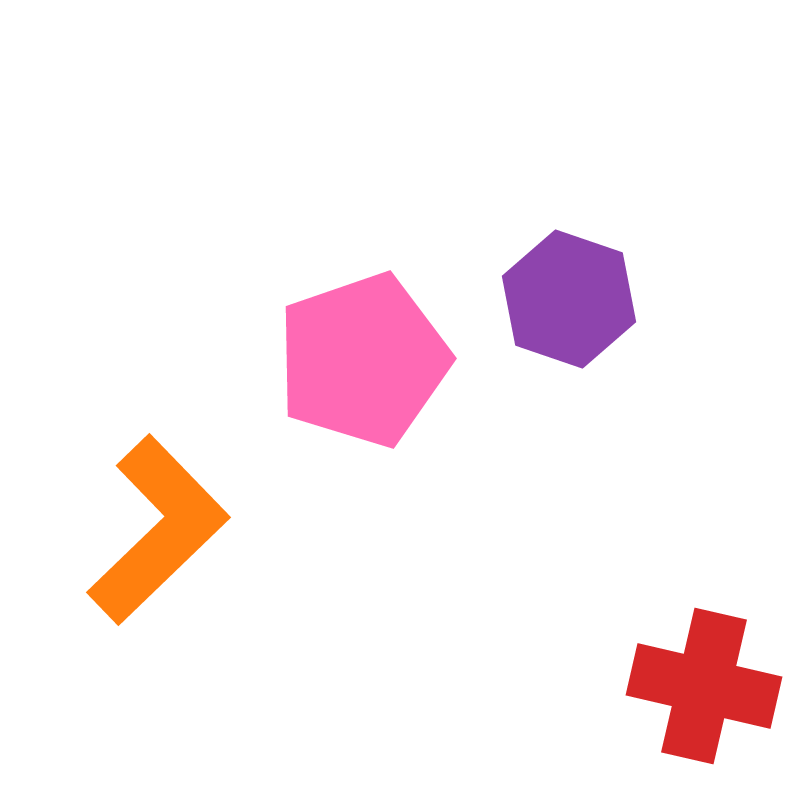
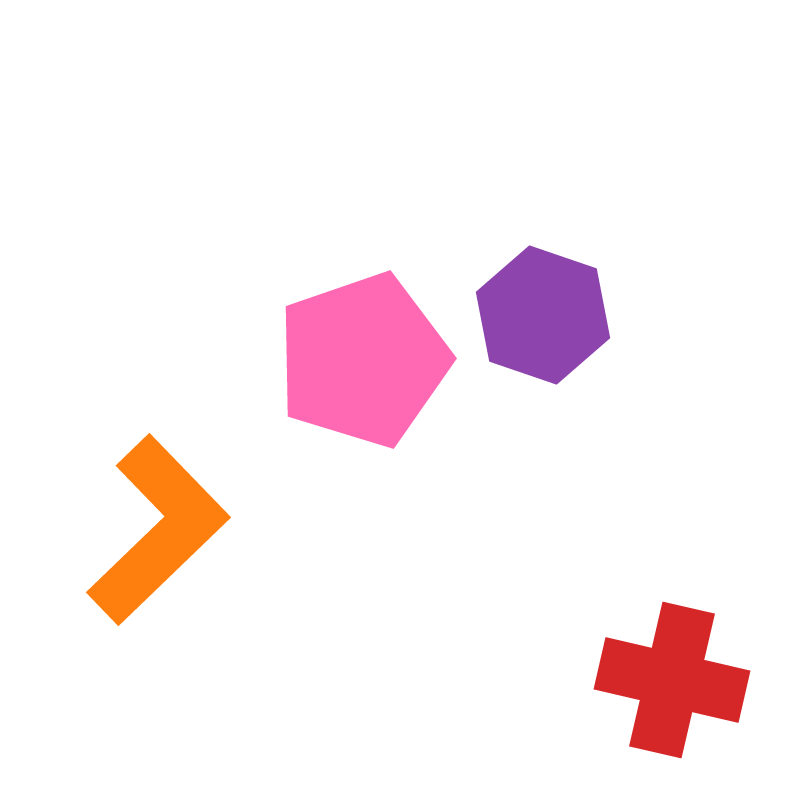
purple hexagon: moved 26 px left, 16 px down
red cross: moved 32 px left, 6 px up
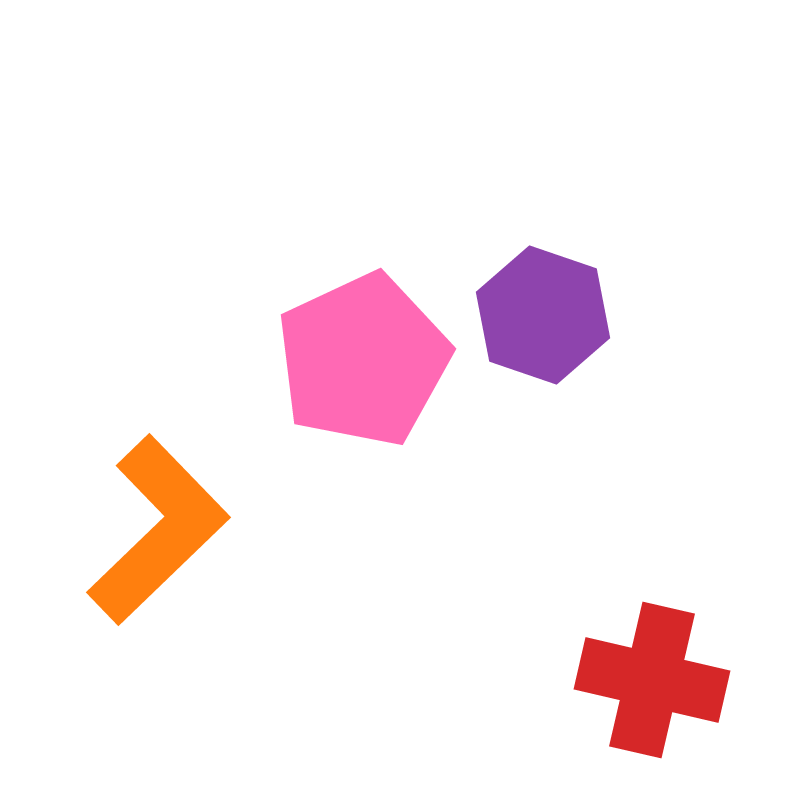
pink pentagon: rotated 6 degrees counterclockwise
red cross: moved 20 px left
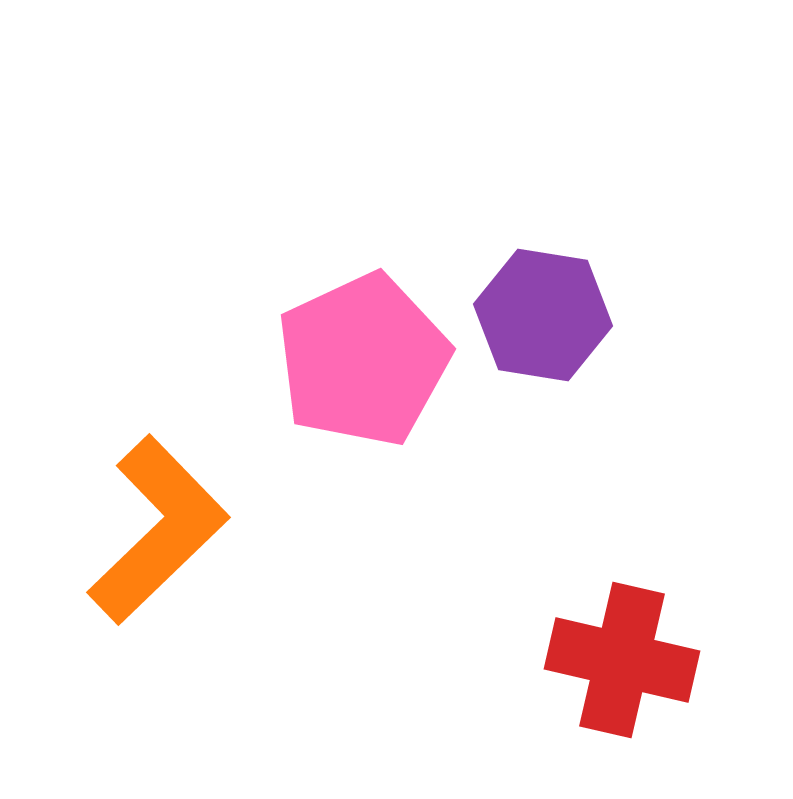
purple hexagon: rotated 10 degrees counterclockwise
red cross: moved 30 px left, 20 px up
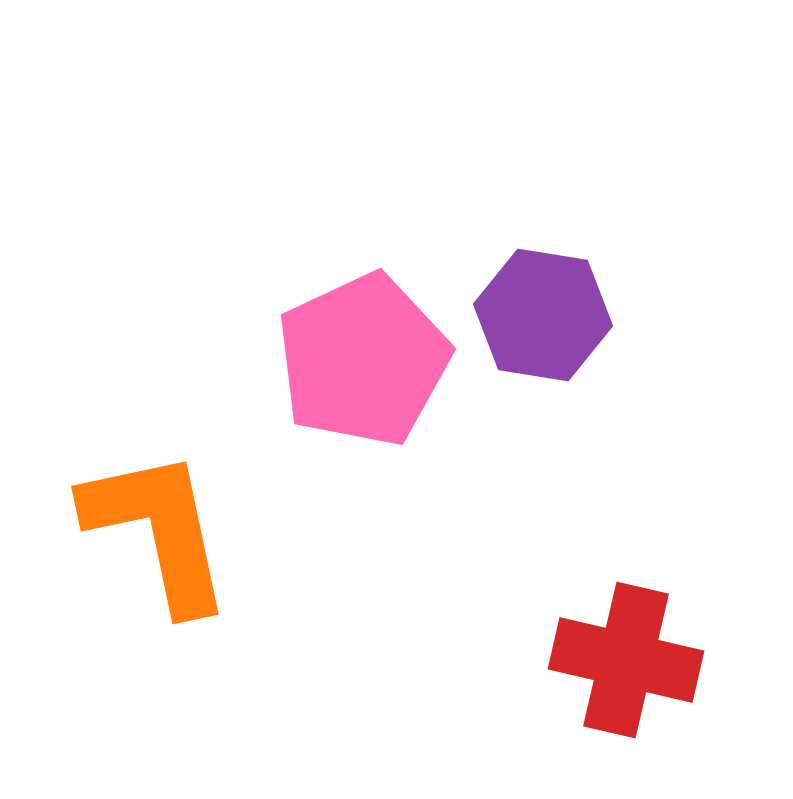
orange L-shape: rotated 58 degrees counterclockwise
red cross: moved 4 px right
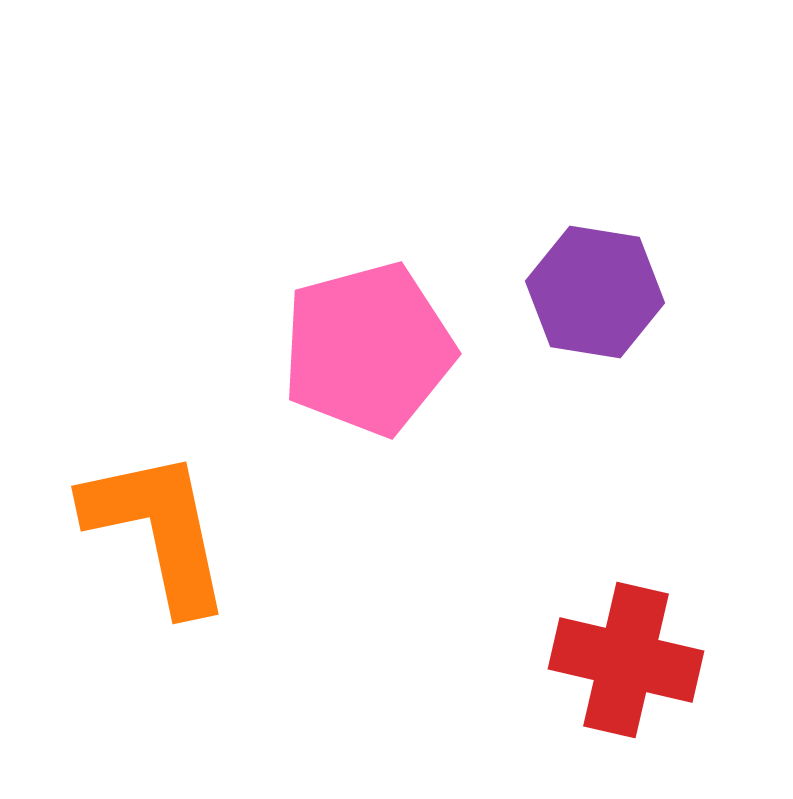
purple hexagon: moved 52 px right, 23 px up
pink pentagon: moved 5 px right, 11 px up; rotated 10 degrees clockwise
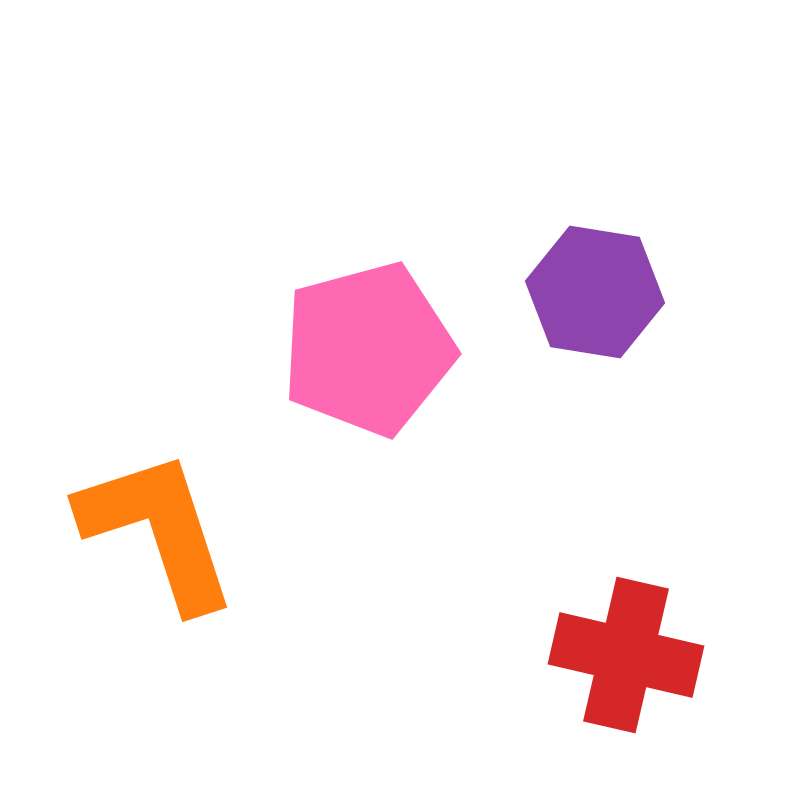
orange L-shape: rotated 6 degrees counterclockwise
red cross: moved 5 px up
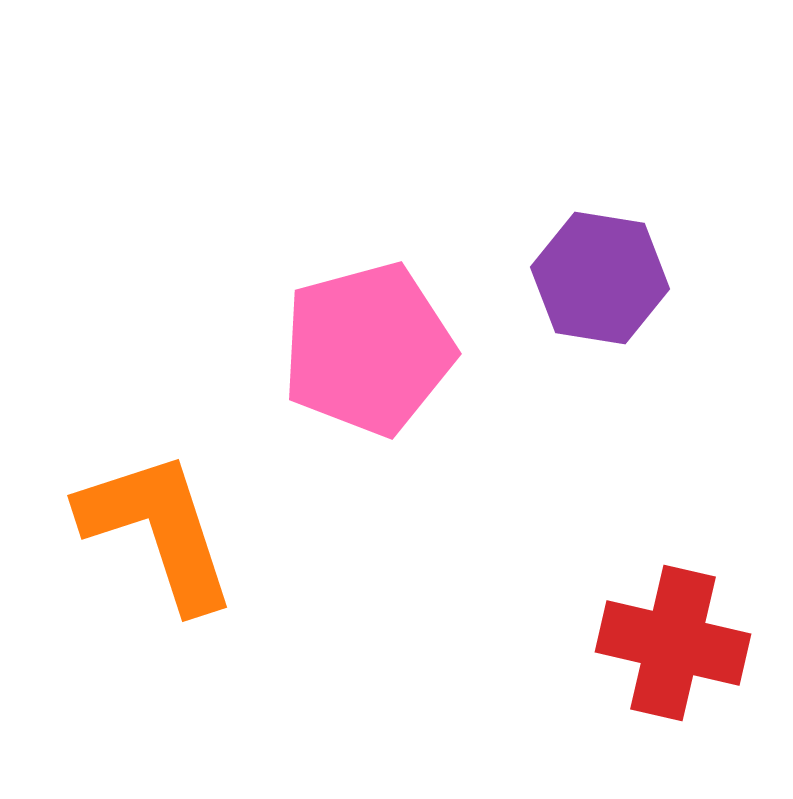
purple hexagon: moved 5 px right, 14 px up
red cross: moved 47 px right, 12 px up
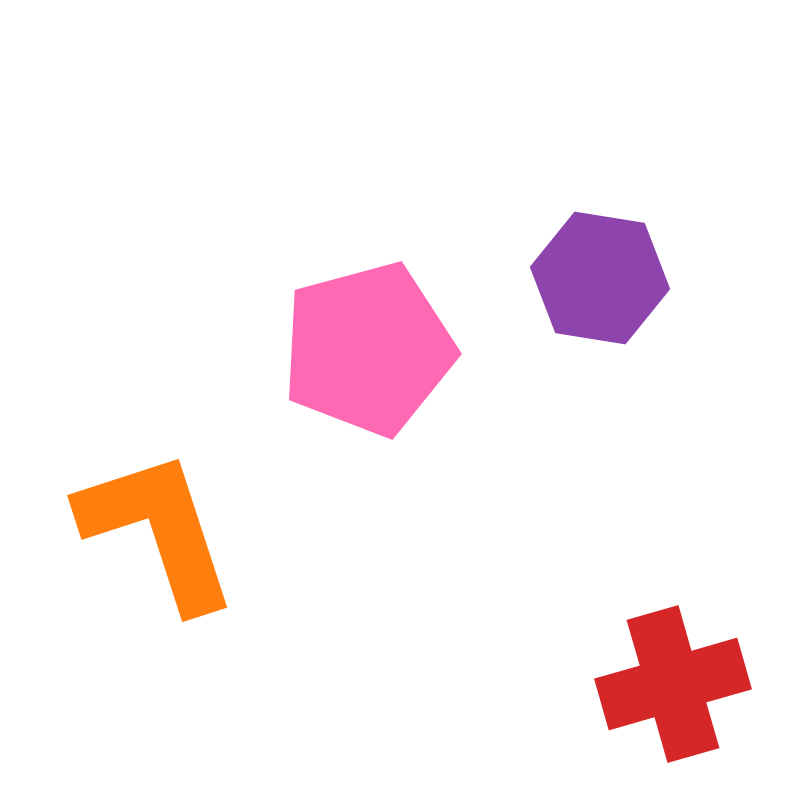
red cross: moved 41 px down; rotated 29 degrees counterclockwise
